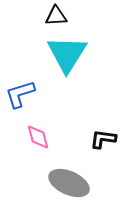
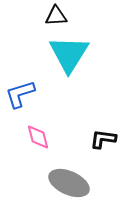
cyan triangle: moved 2 px right
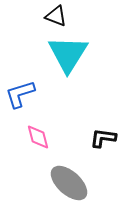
black triangle: rotated 25 degrees clockwise
cyan triangle: moved 1 px left
black L-shape: moved 1 px up
gray ellipse: rotated 18 degrees clockwise
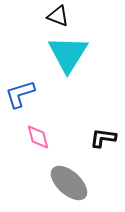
black triangle: moved 2 px right
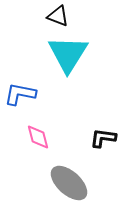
blue L-shape: rotated 28 degrees clockwise
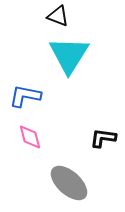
cyan triangle: moved 1 px right, 1 px down
blue L-shape: moved 5 px right, 2 px down
pink diamond: moved 8 px left
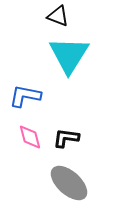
black L-shape: moved 37 px left
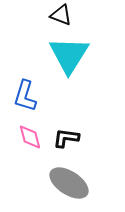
black triangle: moved 3 px right, 1 px up
blue L-shape: rotated 84 degrees counterclockwise
gray ellipse: rotated 9 degrees counterclockwise
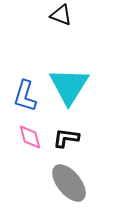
cyan triangle: moved 31 px down
gray ellipse: rotated 18 degrees clockwise
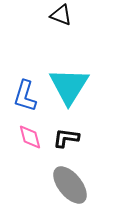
gray ellipse: moved 1 px right, 2 px down
